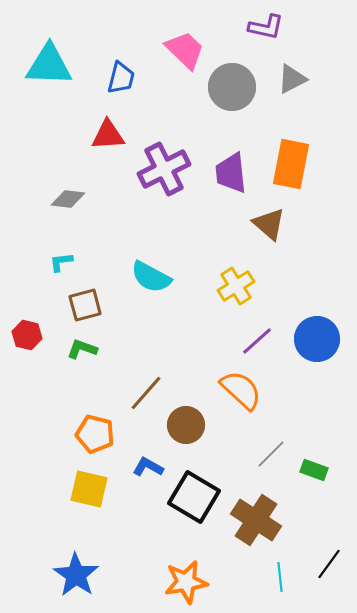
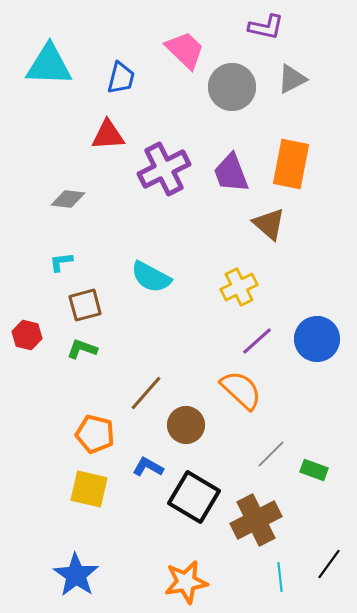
purple trapezoid: rotated 15 degrees counterclockwise
yellow cross: moved 3 px right, 1 px down; rotated 6 degrees clockwise
brown cross: rotated 30 degrees clockwise
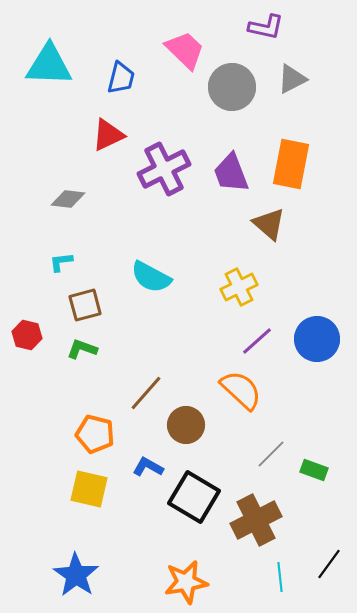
red triangle: rotated 21 degrees counterclockwise
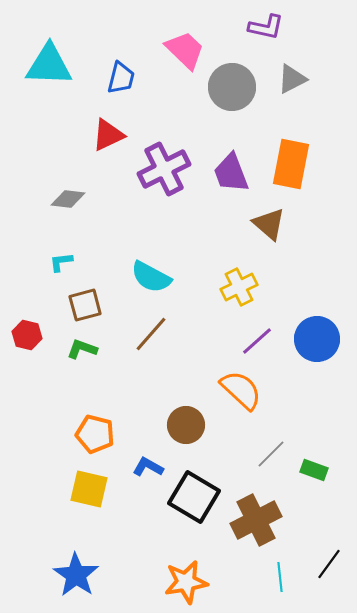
brown line: moved 5 px right, 59 px up
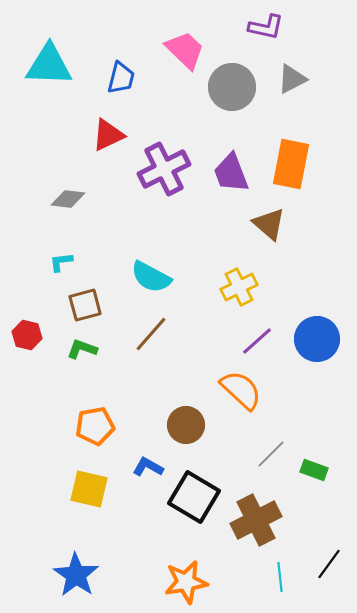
orange pentagon: moved 8 px up; rotated 24 degrees counterclockwise
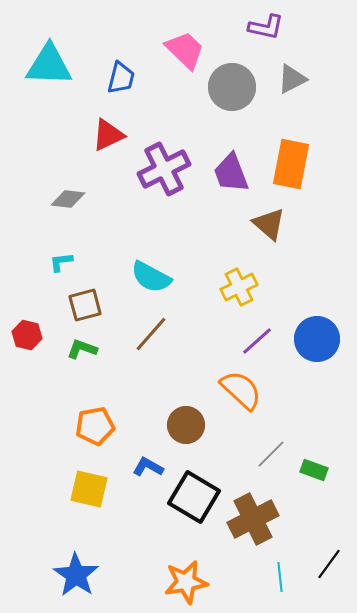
brown cross: moved 3 px left, 1 px up
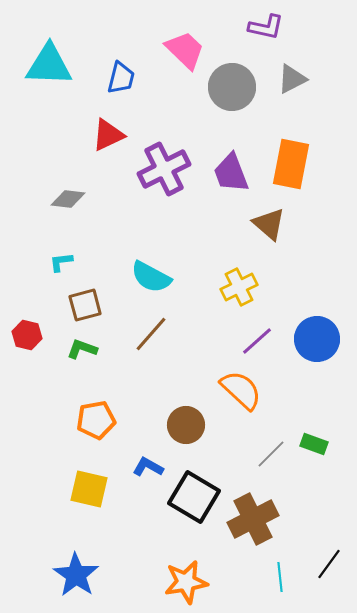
orange pentagon: moved 1 px right, 6 px up
green rectangle: moved 26 px up
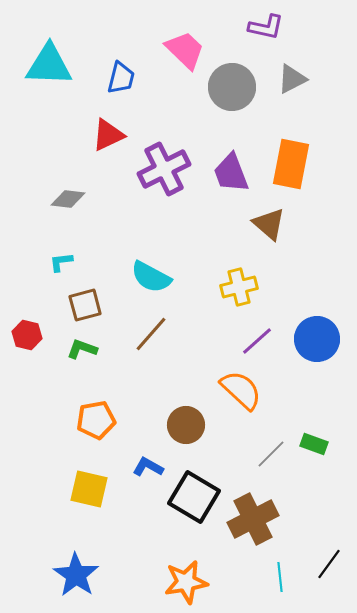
yellow cross: rotated 12 degrees clockwise
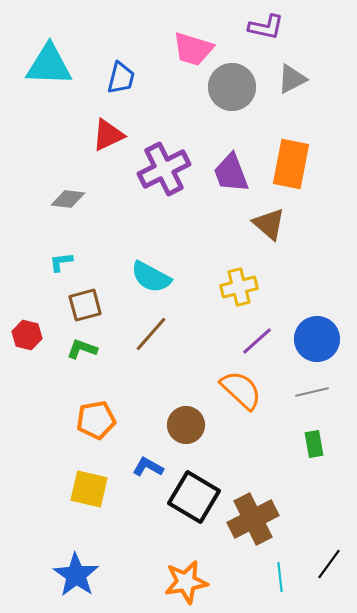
pink trapezoid: moved 8 px right, 1 px up; rotated 153 degrees clockwise
green rectangle: rotated 60 degrees clockwise
gray line: moved 41 px right, 62 px up; rotated 32 degrees clockwise
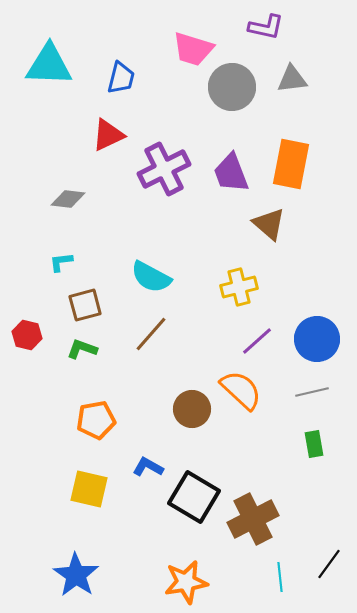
gray triangle: rotated 20 degrees clockwise
brown circle: moved 6 px right, 16 px up
